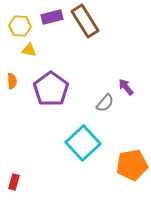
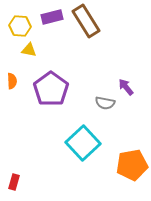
brown rectangle: moved 1 px right
gray semicircle: rotated 60 degrees clockwise
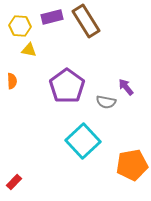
purple pentagon: moved 16 px right, 3 px up
gray semicircle: moved 1 px right, 1 px up
cyan square: moved 2 px up
red rectangle: rotated 28 degrees clockwise
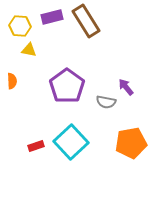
cyan square: moved 12 px left, 1 px down
orange pentagon: moved 1 px left, 22 px up
red rectangle: moved 22 px right, 36 px up; rotated 28 degrees clockwise
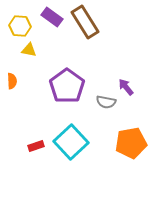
purple rectangle: rotated 50 degrees clockwise
brown rectangle: moved 1 px left, 1 px down
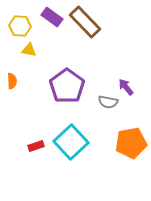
brown rectangle: rotated 12 degrees counterclockwise
gray semicircle: moved 2 px right
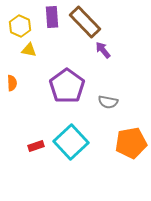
purple rectangle: rotated 50 degrees clockwise
yellow hexagon: rotated 20 degrees clockwise
orange semicircle: moved 2 px down
purple arrow: moved 23 px left, 37 px up
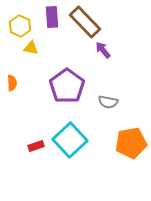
yellow triangle: moved 2 px right, 2 px up
cyan square: moved 1 px left, 2 px up
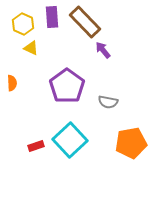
yellow hexagon: moved 3 px right, 2 px up
yellow triangle: rotated 14 degrees clockwise
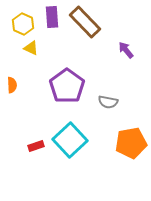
purple arrow: moved 23 px right
orange semicircle: moved 2 px down
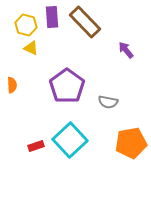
yellow hexagon: moved 3 px right, 1 px down; rotated 10 degrees counterclockwise
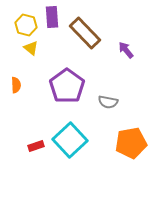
brown rectangle: moved 11 px down
yellow triangle: rotated 14 degrees clockwise
orange semicircle: moved 4 px right
